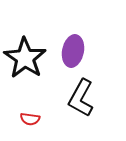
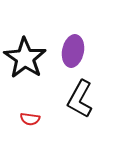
black L-shape: moved 1 px left, 1 px down
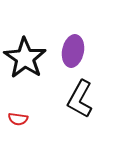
red semicircle: moved 12 px left
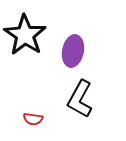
black star: moved 23 px up
red semicircle: moved 15 px right
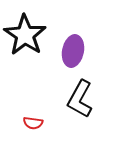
red semicircle: moved 4 px down
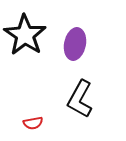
purple ellipse: moved 2 px right, 7 px up
red semicircle: rotated 18 degrees counterclockwise
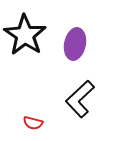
black L-shape: rotated 18 degrees clockwise
red semicircle: rotated 24 degrees clockwise
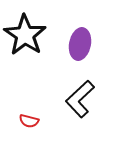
purple ellipse: moved 5 px right
red semicircle: moved 4 px left, 2 px up
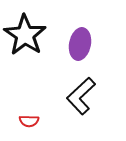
black L-shape: moved 1 px right, 3 px up
red semicircle: rotated 12 degrees counterclockwise
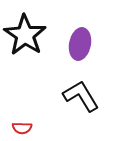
black L-shape: rotated 102 degrees clockwise
red semicircle: moved 7 px left, 7 px down
